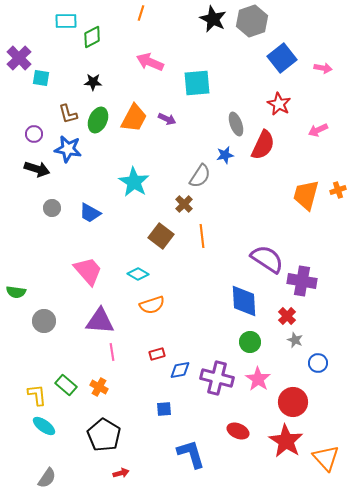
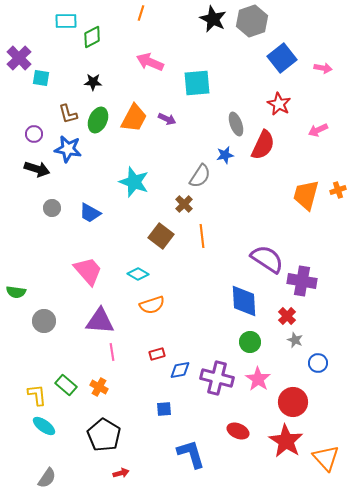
cyan star at (134, 182): rotated 12 degrees counterclockwise
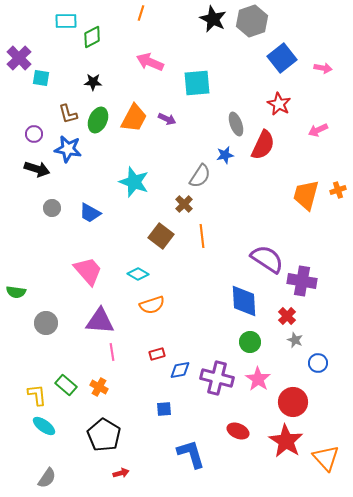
gray circle at (44, 321): moved 2 px right, 2 px down
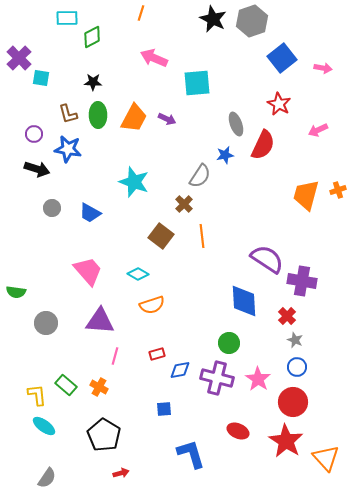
cyan rectangle at (66, 21): moved 1 px right, 3 px up
pink arrow at (150, 62): moved 4 px right, 4 px up
green ellipse at (98, 120): moved 5 px up; rotated 25 degrees counterclockwise
green circle at (250, 342): moved 21 px left, 1 px down
pink line at (112, 352): moved 3 px right, 4 px down; rotated 24 degrees clockwise
blue circle at (318, 363): moved 21 px left, 4 px down
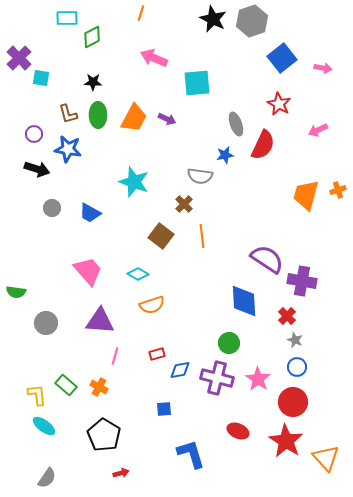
gray semicircle at (200, 176): rotated 65 degrees clockwise
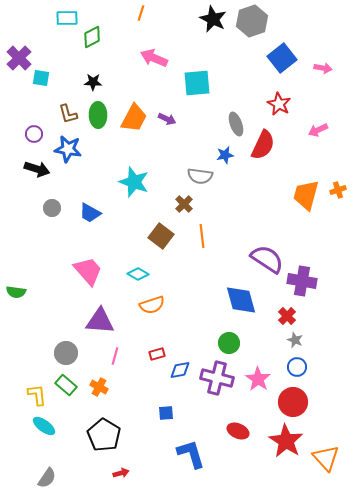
blue diamond at (244, 301): moved 3 px left, 1 px up; rotated 12 degrees counterclockwise
gray circle at (46, 323): moved 20 px right, 30 px down
blue square at (164, 409): moved 2 px right, 4 px down
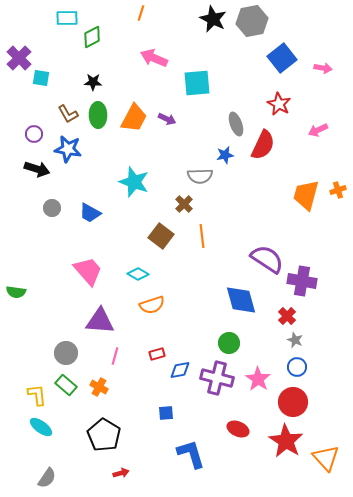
gray hexagon at (252, 21): rotated 8 degrees clockwise
brown L-shape at (68, 114): rotated 15 degrees counterclockwise
gray semicircle at (200, 176): rotated 10 degrees counterclockwise
cyan ellipse at (44, 426): moved 3 px left, 1 px down
red ellipse at (238, 431): moved 2 px up
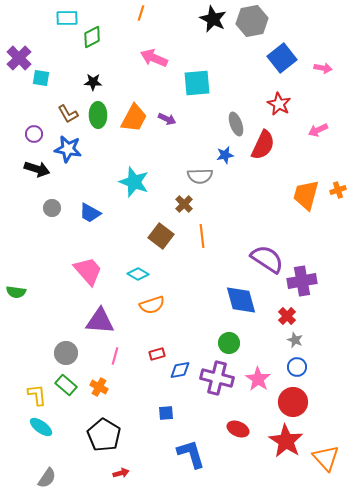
purple cross at (302, 281): rotated 20 degrees counterclockwise
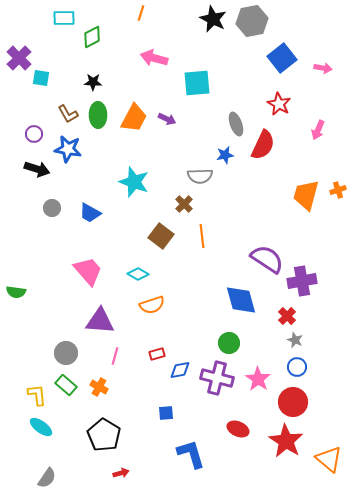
cyan rectangle at (67, 18): moved 3 px left
pink arrow at (154, 58): rotated 8 degrees counterclockwise
pink arrow at (318, 130): rotated 42 degrees counterclockwise
orange triangle at (326, 458): moved 3 px right, 1 px down; rotated 8 degrees counterclockwise
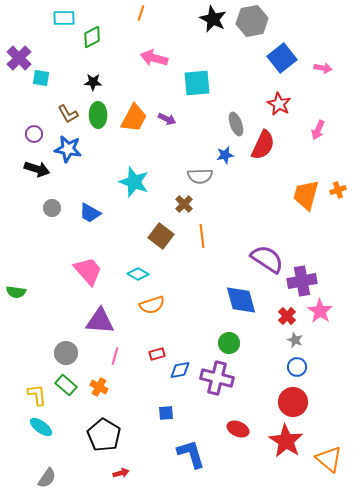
pink star at (258, 379): moved 62 px right, 68 px up
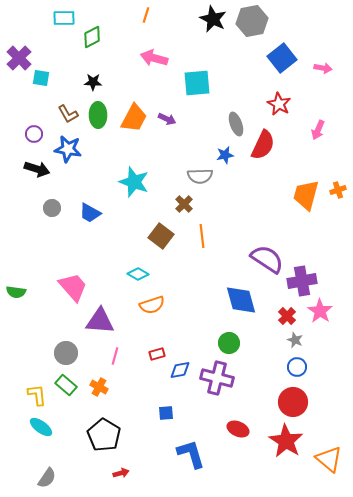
orange line at (141, 13): moved 5 px right, 2 px down
pink trapezoid at (88, 271): moved 15 px left, 16 px down
